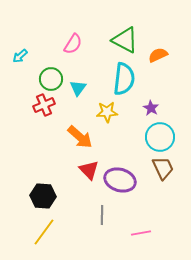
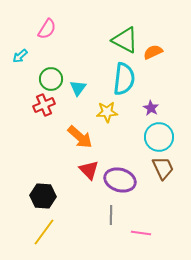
pink semicircle: moved 26 px left, 15 px up
orange semicircle: moved 5 px left, 3 px up
cyan circle: moved 1 px left
gray line: moved 9 px right
pink line: rotated 18 degrees clockwise
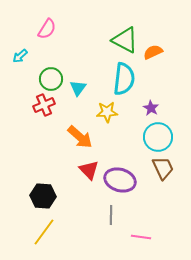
cyan circle: moved 1 px left
pink line: moved 4 px down
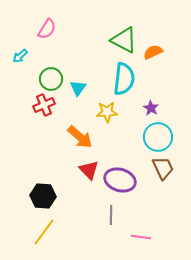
green triangle: moved 1 px left
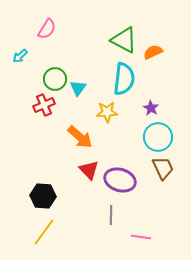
green circle: moved 4 px right
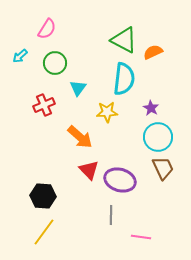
green circle: moved 16 px up
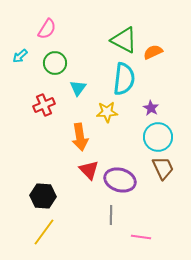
orange arrow: rotated 40 degrees clockwise
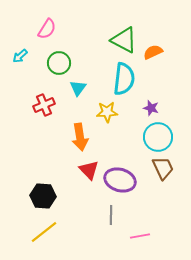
green circle: moved 4 px right
purple star: rotated 14 degrees counterclockwise
yellow line: rotated 16 degrees clockwise
pink line: moved 1 px left, 1 px up; rotated 18 degrees counterclockwise
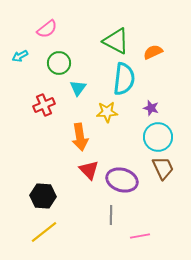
pink semicircle: rotated 20 degrees clockwise
green triangle: moved 8 px left, 1 px down
cyan arrow: rotated 14 degrees clockwise
purple ellipse: moved 2 px right
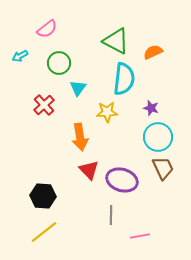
red cross: rotated 20 degrees counterclockwise
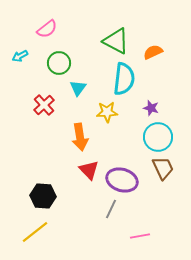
gray line: moved 6 px up; rotated 24 degrees clockwise
yellow line: moved 9 px left
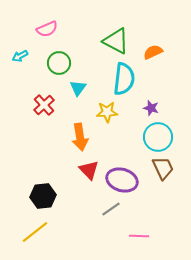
pink semicircle: rotated 15 degrees clockwise
black hexagon: rotated 10 degrees counterclockwise
gray line: rotated 30 degrees clockwise
pink line: moved 1 px left; rotated 12 degrees clockwise
